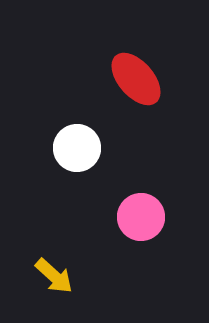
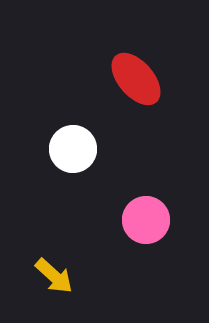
white circle: moved 4 px left, 1 px down
pink circle: moved 5 px right, 3 px down
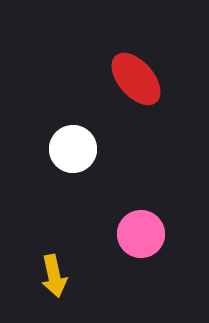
pink circle: moved 5 px left, 14 px down
yellow arrow: rotated 36 degrees clockwise
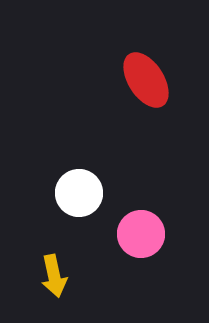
red ellipse: moved 10 px right, 1 px down; rotated 8 degrees clockwise
white circle: moved 6 px right, 44 px down
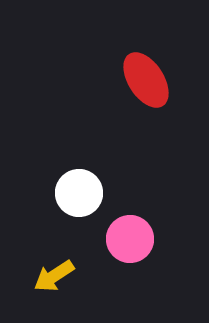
pink circle: moved 11 px left, 5 px down
yellow arrow: rotated 69 degrees clockwise
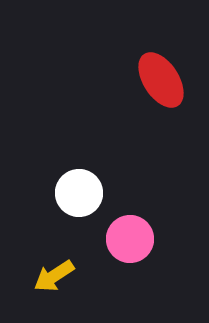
red ellipse: moved 15 px right
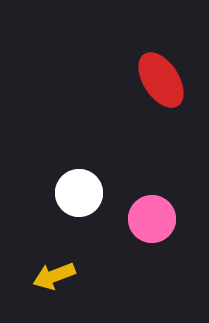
pink circle: moved 22 px right, 20 px up
yellow arrow: rotated 12 degrees clockwise
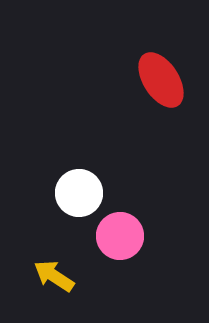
pink circle: moved 32 px left, 17 px down
yellow arrow: rotated 54 degrees clockwise
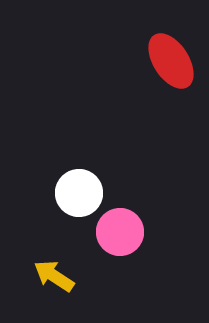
red ellipse: moved 10 px right, 19 px up
pink circle: moved 4 px up
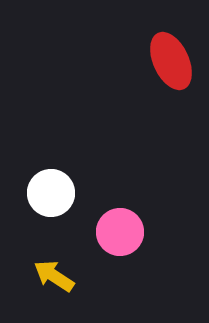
red ellipse: rotated 8 degrees clockwise
white circle: moved 28 px left
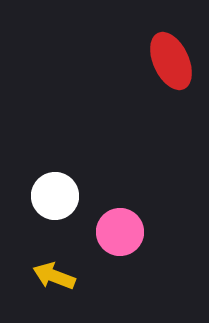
white circle: moved 4 px right, 3 px down
yellow arrow: rotated 12 degrees counterclockwise
